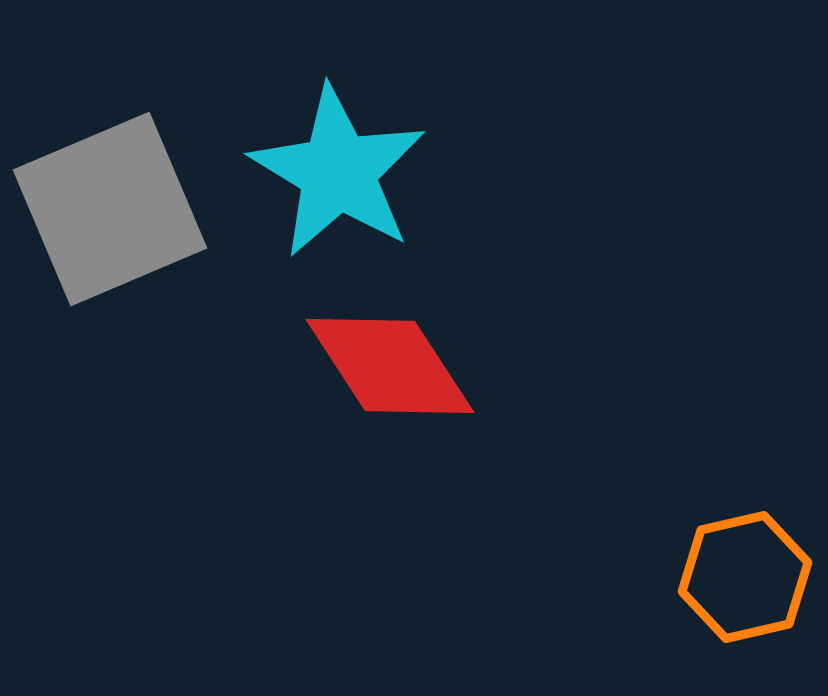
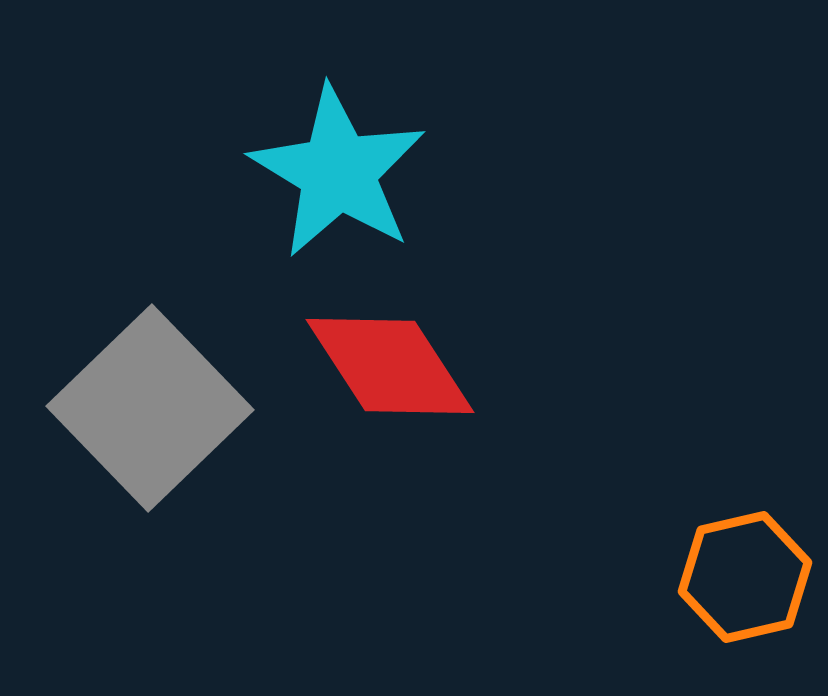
gray square: moved 40 px right, 199 px down; rotated 21 degrees counterclockwise
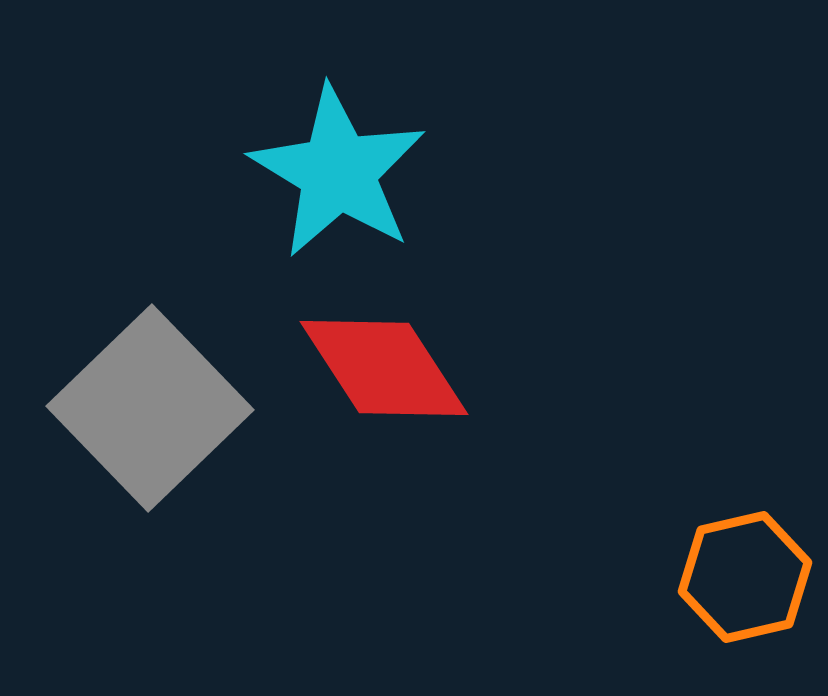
red diamond: moved 6 px left, 2 px down
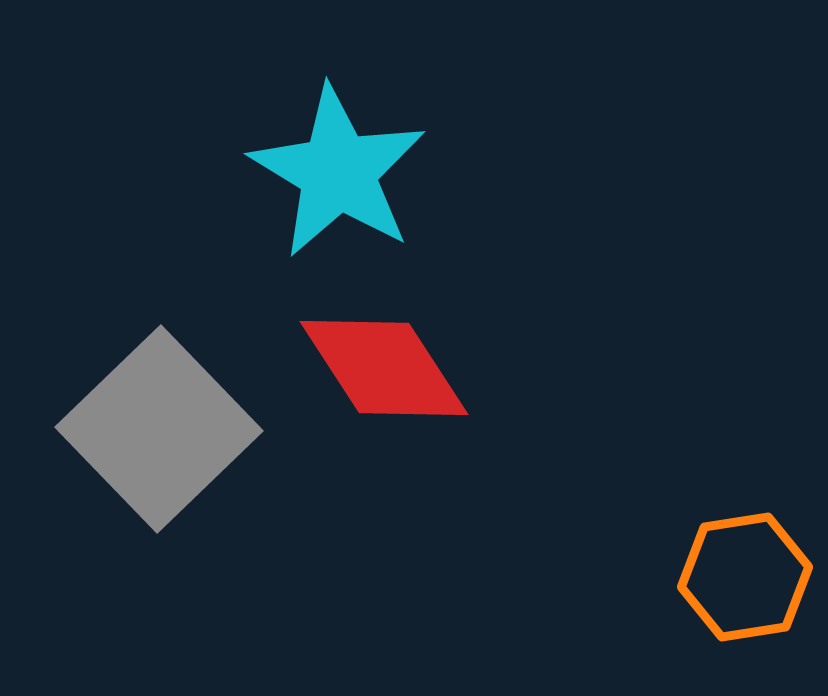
gray square: moved 9 px right, 21 px down
orange hexagon: rotated 4 degrees clockwise
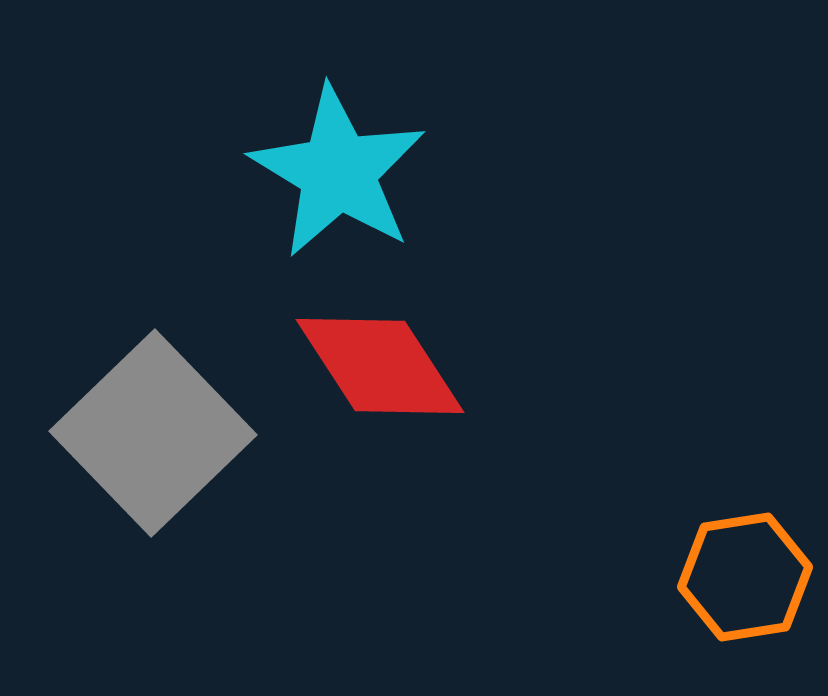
red diamond: moved 4 px left, 2 px up
gray square: moved 6 px left, 4 px down
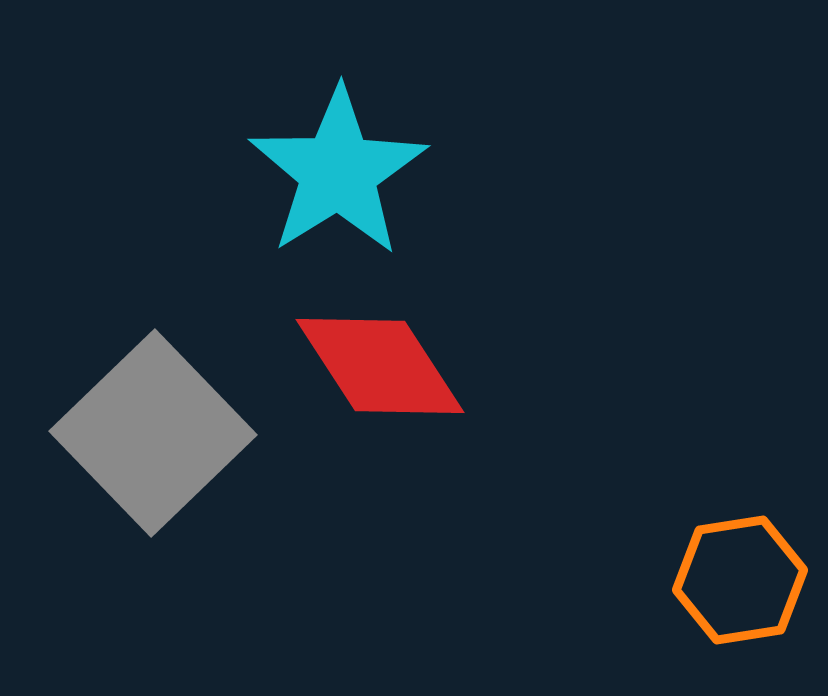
cyan star: rotated 9 degrees clockwise
orange hexagon: moved 5 px left, 3 px down
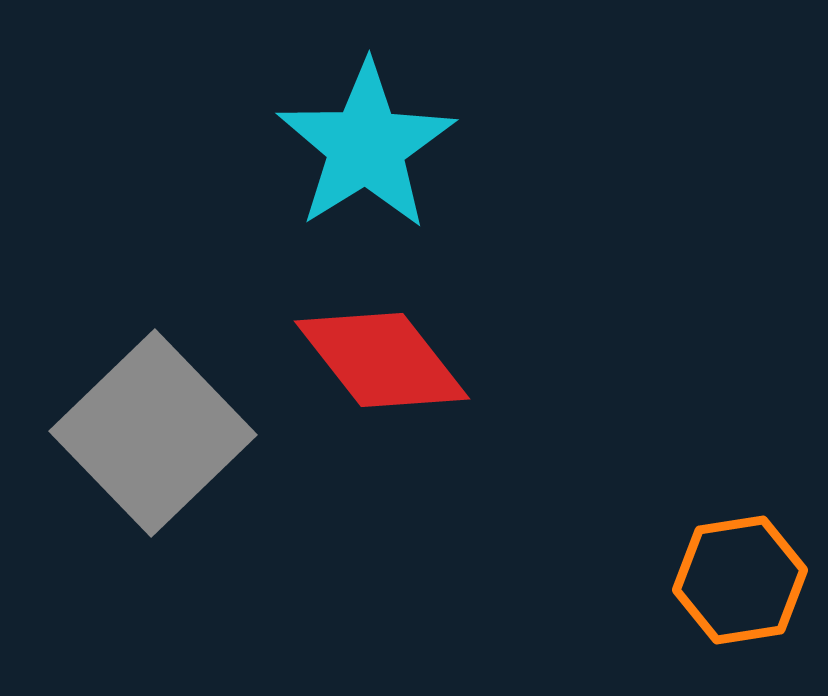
cyan star: moved 28 px right, 26 px up
red diamond: moved 2 px right, 6 px up; rotated 5 degrees counterclockwise
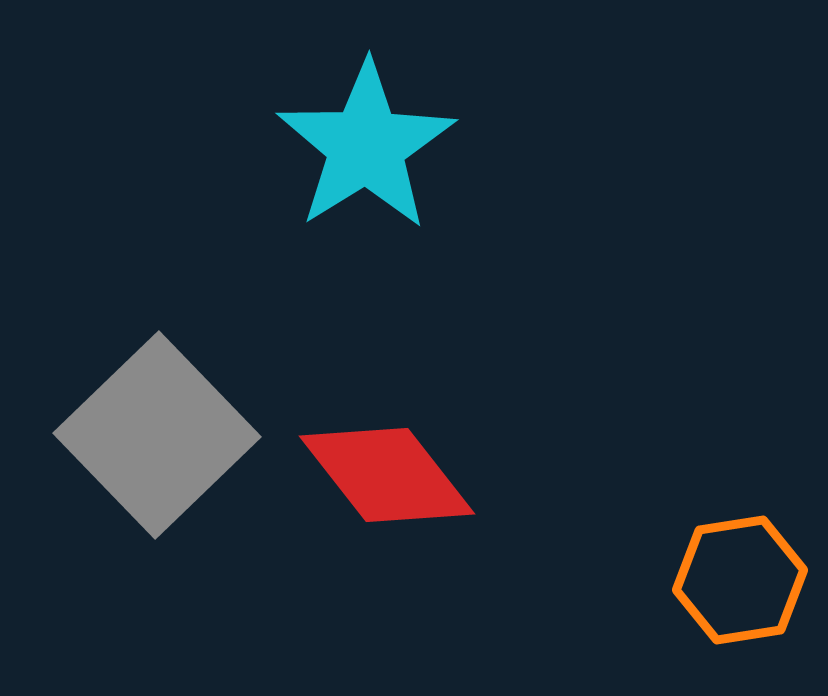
red diamond: moved 5 px right, 115 px down
gray square: moved 4 px right, 2 px down
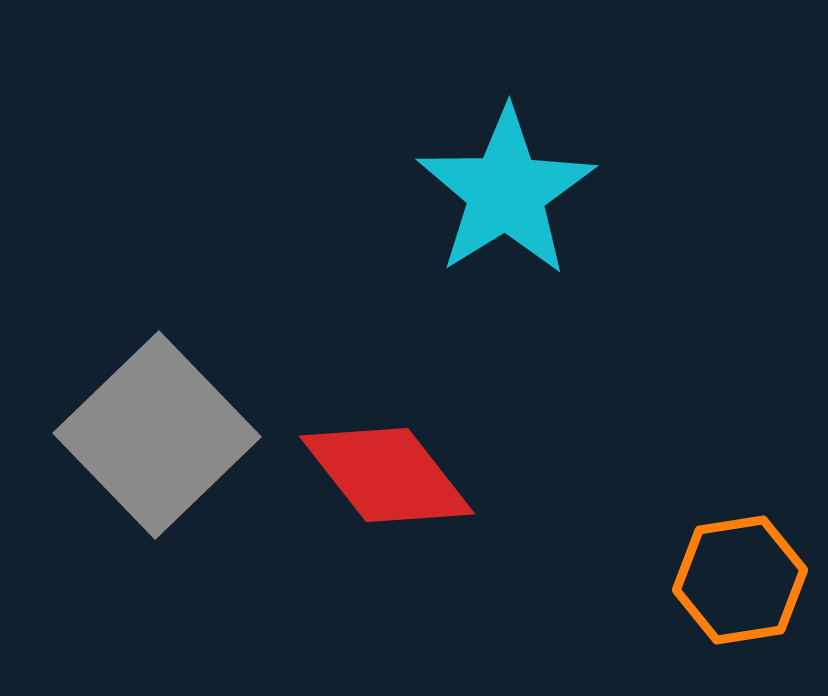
cyan star: moved 140 px right, 46 px down
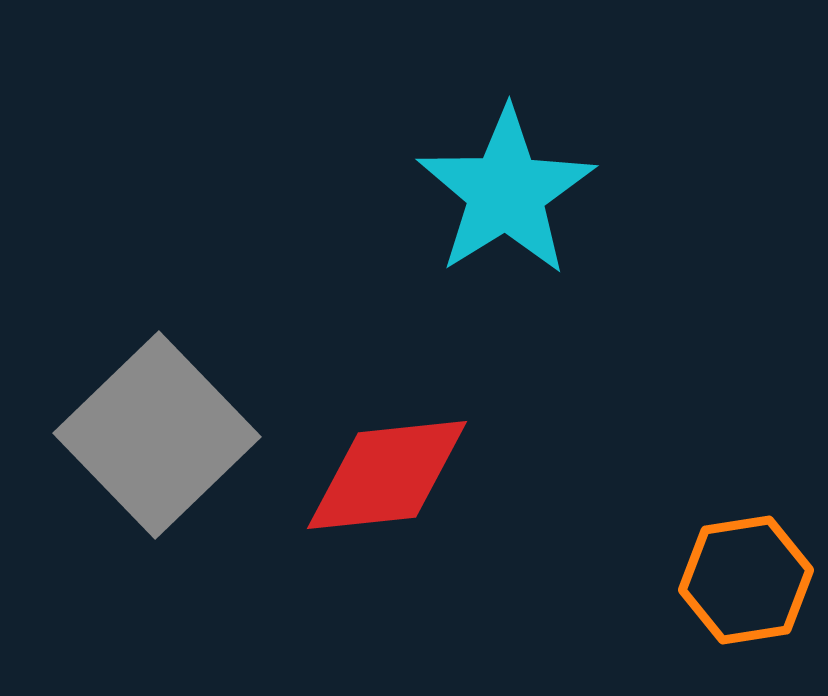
red diamond: rotated 58 degrees counterclockwise
orange hexagon: moved 6 px right
